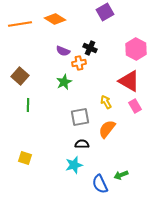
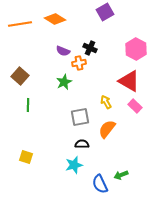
pink rectangle: rotated 16 degrees counterclockwise
yellow square: moved 1 px right, 1 px up
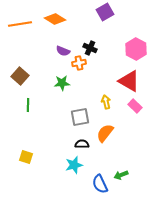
green star: moved 2 px left, 1 px down; rotated 21 degrees clockwise
yellow arrow: rotated 16 degrees clockwise
orange semicircle: moved 2 px left, 4 px down
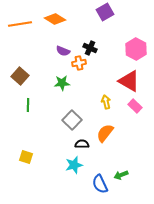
gray square: moved 8 px left, 3 px down; rotated 36 degrees counterclockwise
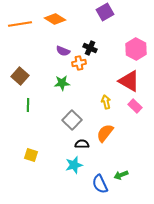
yellow square: moved 5 px right, 2 px up
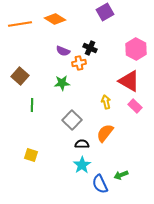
green line: moved 4 px right
cyan star: moved 8 px right; rotated 18 degrees counterclockwise
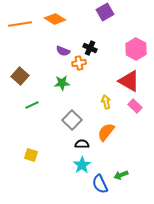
green line: rotated 64 degrees clockwise
orange semicircle: moved 1 px right, 1 px up
